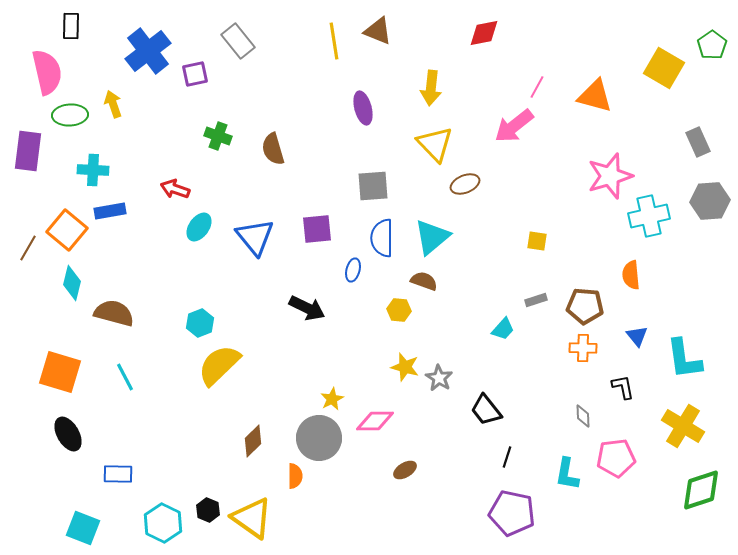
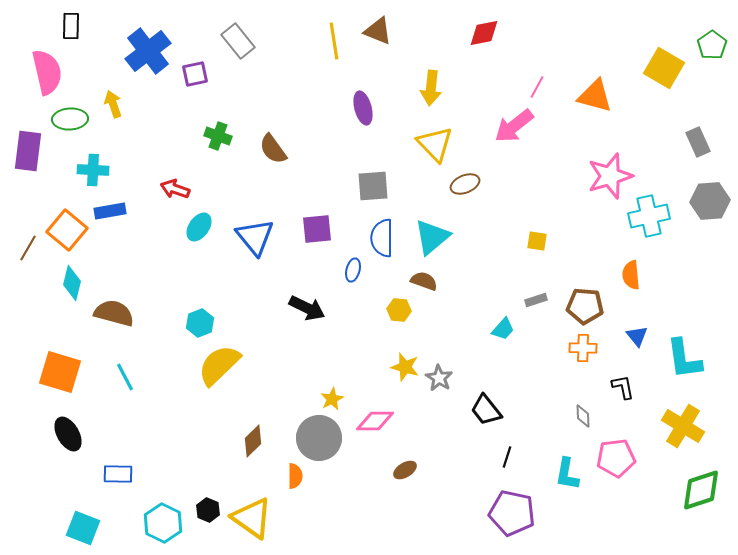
green ellipse at (70, 115): moved 4 px down
brown semicircle at (273, 149): rotated 20 degrees counterclockwise
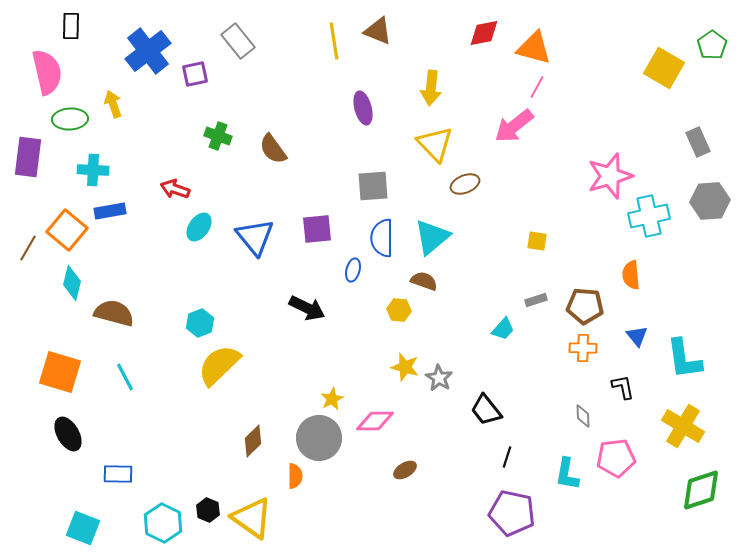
orange triangle at (595, 96): moved 61 px left, 48 px up
purple rectangle at (28, 151): moved 6 px down
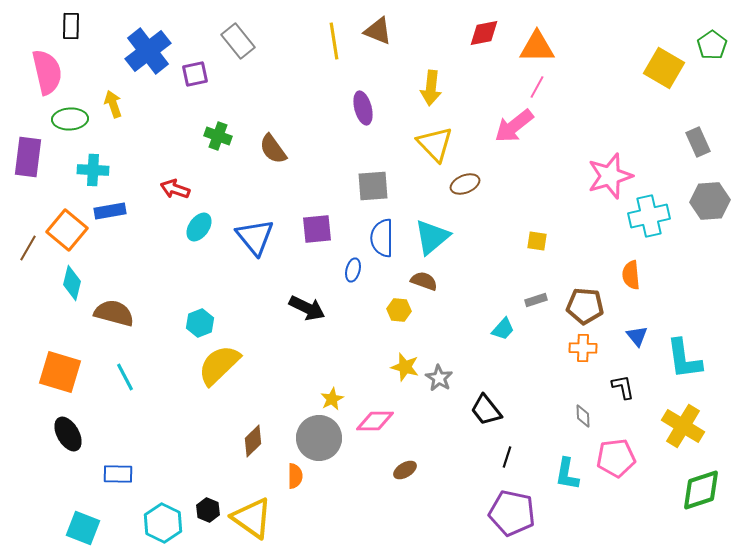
orange triangle at (534, 48): moved 3 px right, 1 px up; rotated 15 degrees counterclockwise
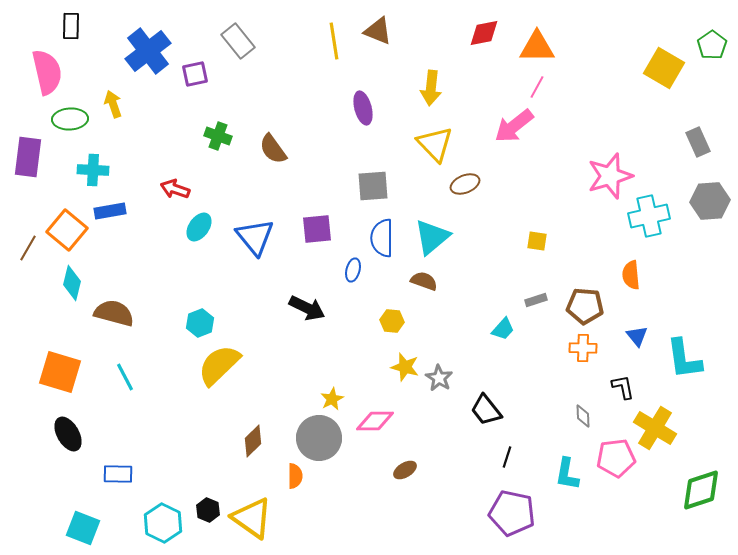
yellow hexagon at (399, 310): moved 7 px left, 11 px down
yellow cross at (683, 426): moved 28 px left, 2 px down
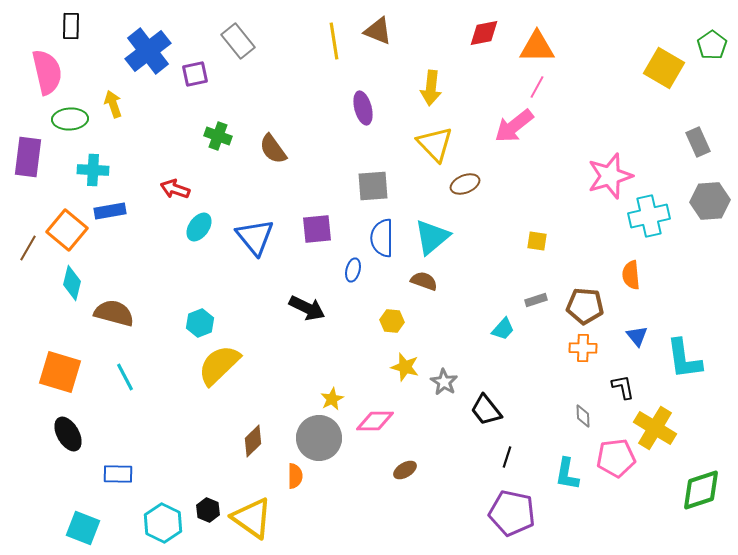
gray star at (439, 378): moved 5 px right, 4 px down
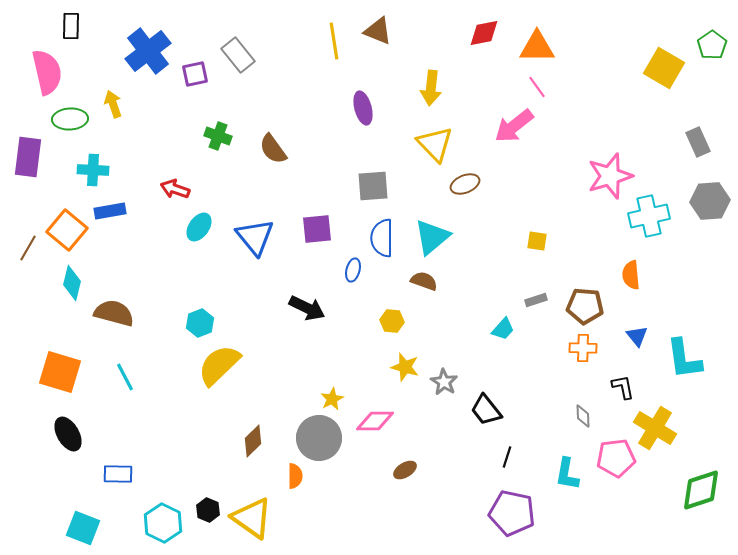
gray rectangle at (238, 41): moved 14 px down
pink line at (537, 87): rotated 65 degrees counterclockwise
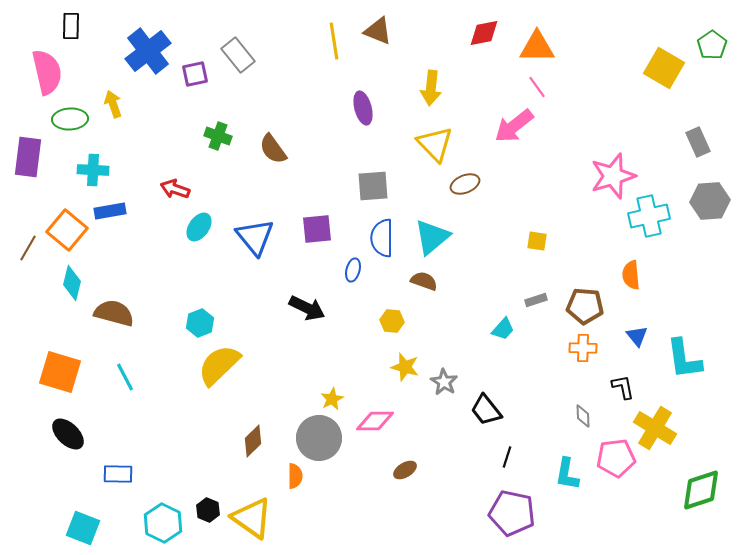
pink star at (610, 176): moved 3 px right
black ellipse at (68, 434): rotated 16 degrees counterclockwise
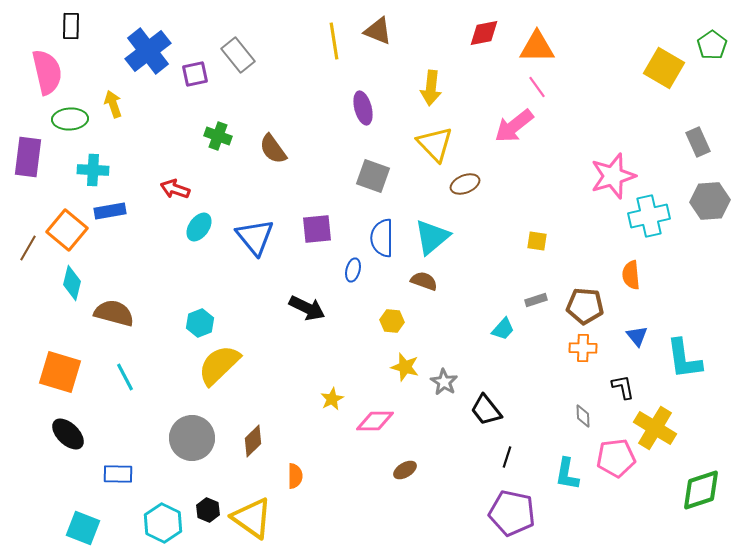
gray square at (373, 186): moved 10 px up; rotated 24 degrees clockwise
gray circle at (319, 438): moved 127 px left
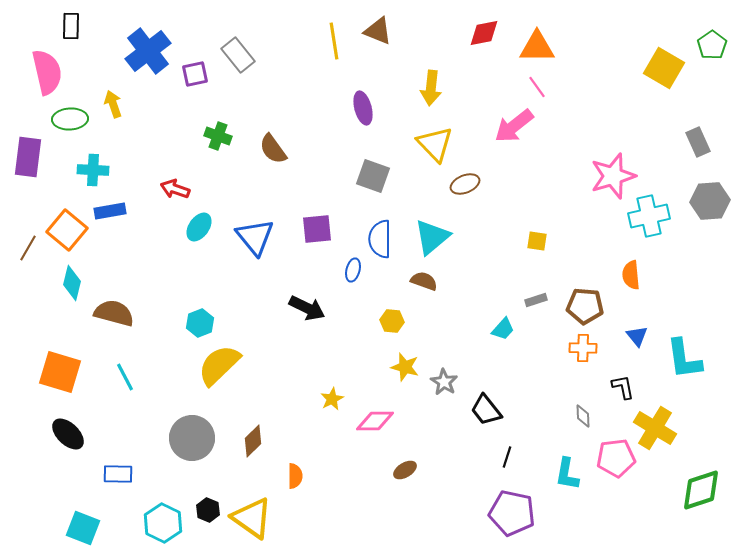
blue semicircle at (382, 238): moved 2 px left, 1 px down
